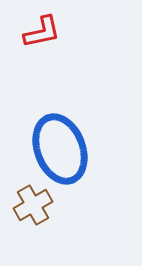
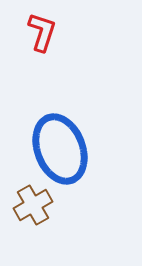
red L-shape: rotated 60 degrees counterclockwise
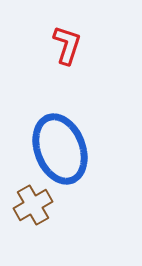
red L-shape: moved 25 px right, 13 px down
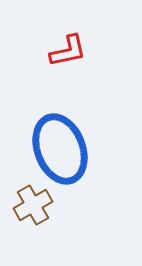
red L-shape: moved 1 px right, 6 px down; rotated 60 degrees clockwise
